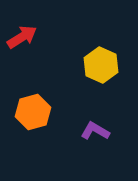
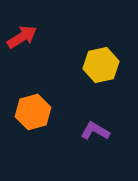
yellow hexagon: rotated 24 degrees clockwise
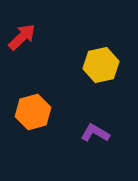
red arrow: rotated 12 degrees counterclockwise
purple L-shape: moved 2 px down
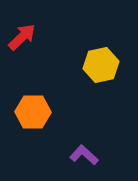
orange hexagon: rotated 16 degrees clockwise
purple L-shape: moved 11 px left, 22 px down; rotated 12 degrees clockwise
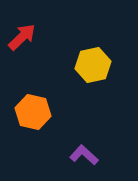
yellow hexagon: moved 8 px left
orange hexagon: rotated 12 degrees clockwise
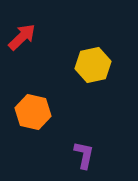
purple L-shape: rotated 60 degrees clockwise
